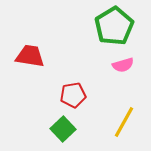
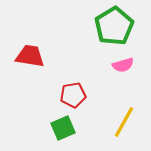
green square: moved 1 px up; rotated 20 degrees clockwise
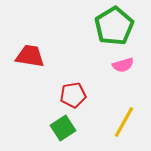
green square: rotated 10 degrees counterclockwise
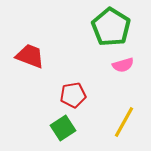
green pentagon: moved 3 px left, 1 px down; rotated 9 degrees counterclockwise
red trapezoid: rotated 12 degrees clockwise
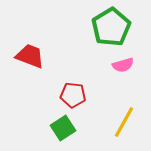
green pentagon: rotated 9 degrees clockwise
red pentagon: rotated 15 degrees clockwise
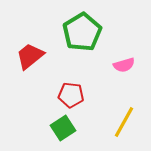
green pentagon: moved 29 px left, 5 px down
red trapezoid: rotated 60 degrees counterclockwise
pink semicircle: moved 1 px right
red pentagon: moved 2 px left
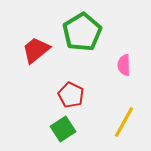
red trapezoid: moved 6 px right, 6 px up
pink semicircle: rotated 105 degrees clockwise
red pentagon: rotated 20 degrees clockwise
green square: moved 1 px down
